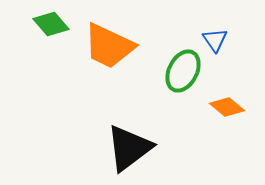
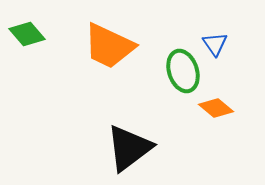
green diamond: moved 24 px left, 10 px down
blue triangle: moved 4 px down
green ellipse: rotated 45 degrees counterclockwise
orange diamond: moved 11 px left, 1 px down
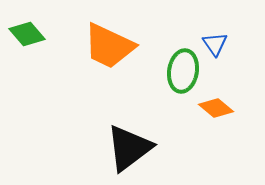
green ellipse: rotated 27 degrees clockwise
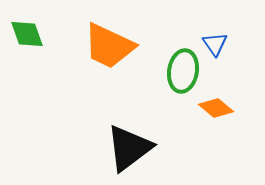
green diamond: rotated 21 degrees clockwise
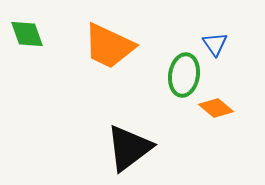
green ellipse: moved 1 px right, 4 px down
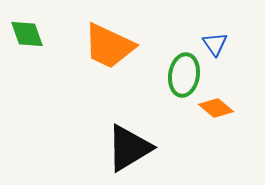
black triangle: rotated 6 degrees clockwise
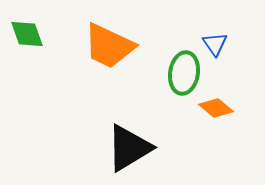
green ellipse: moved 2 px up
